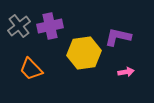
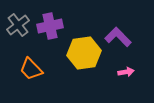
gray cross: moved 1 px left, 1 px up
purple L-shape: rotated 32 degrees clockwise
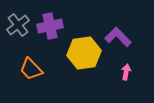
pink arrow: rotated 70 degrees counterclockwise
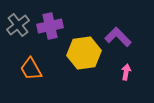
orange trapezoid: rotated 15 degrees clockwise
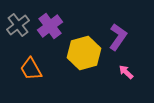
purple cross: rotated 25 degrees counterclockwise
purple L-shape: rotated 80 degrees clockwise
yellow hexagon: rotated 8 degrees counterclockwise
pink arrow: rotated 56 degrees counterclockwise
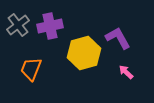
purple cross: rotated 25 degrees clockwise
purple L-shape: moved 1 px down; rotated 64 degrees counterclockwise
orange trapezoid: rotated 50 degrees clockwise
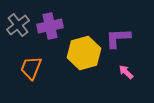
purple L-shape: rotated 64 degrees counterclockwise
orange trapezoid: moved 1 px up
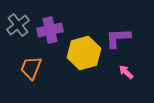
purple cross: moved 4 px down
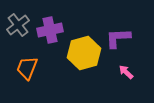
orange trapezoid: moved 4 px left
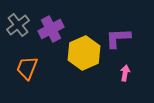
purple cross: moved 1 px right, 1 px up; rotated 15 degrees counterclockwise
yellow hexagon: rotated 8 degrees counterclockwise
pink arrow: moved 1 px left, 1 px down; rotated 56 degrees clockwise
